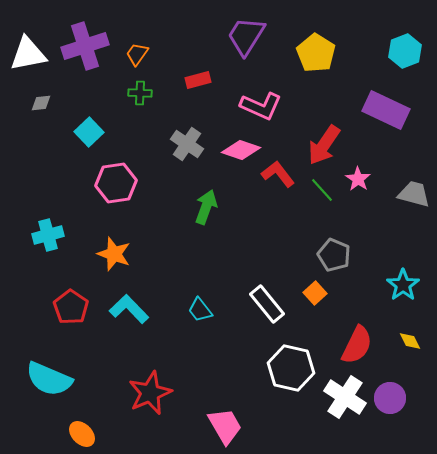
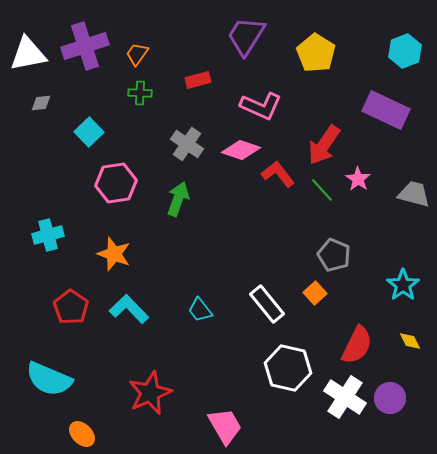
green arrow: moved 28 px left, 8 px up
white hexagon: moved 3 px left
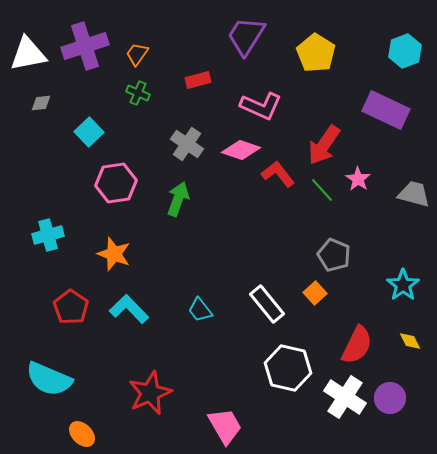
green cross: moved 2 px left; rotated 20 degrees clockwise
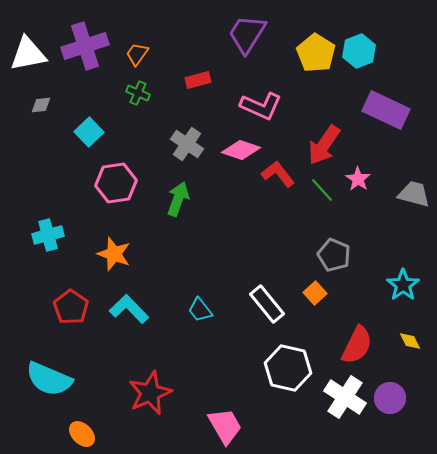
purple trapezoid: moved 1 px right, 2 px up
cyan hexagon: moved 46 px left
gray diamond: moved 2 px down
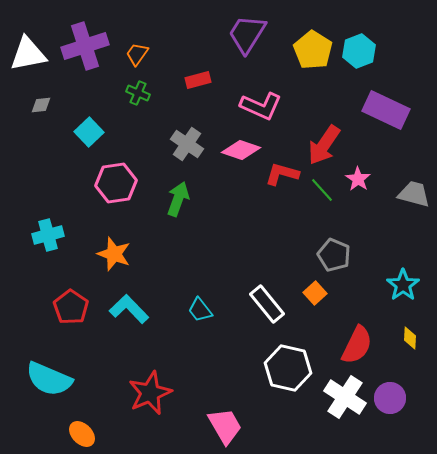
yellow pentagon: moved 3 px left, 3 px up
red L-shape: moved 4 px right; rotated 36 degrees counterclockwise
yellow diamond: moved 3 px up; rotated 30 degrees clockwise
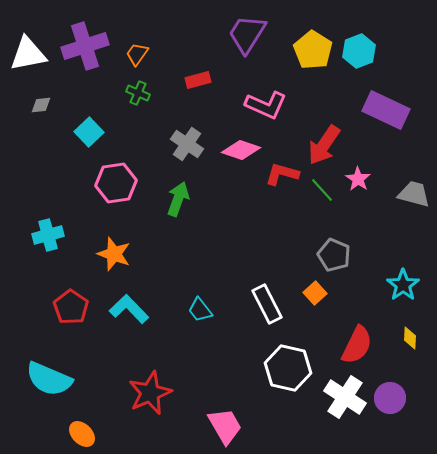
pink L-shape: moved 5 px right, 1 px up
white rectangle: rotated 12 degrees clockwise
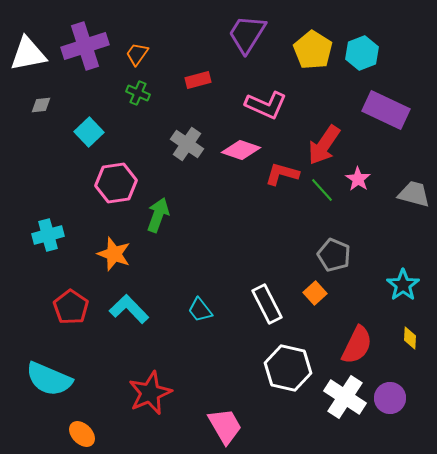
cyan hexagon: moved 3 px right, 2 px down
green arrow: moved 20 px left, 16 px down
